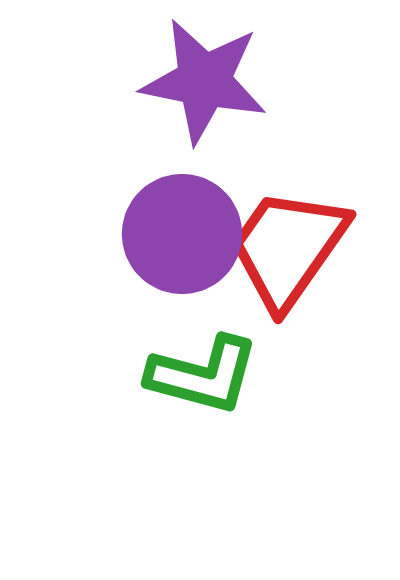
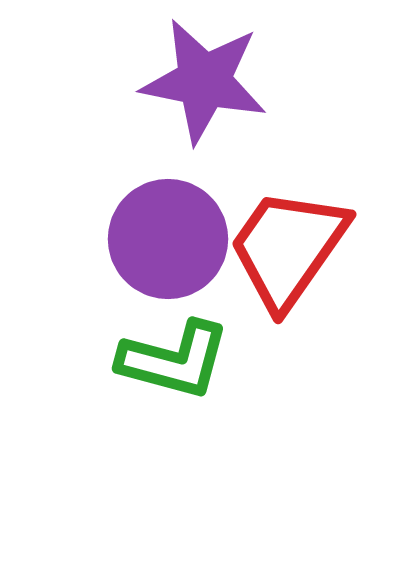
purple circle: moved 14 px left, 5 px down
green L-shape: moved 29 px left, 15 px up
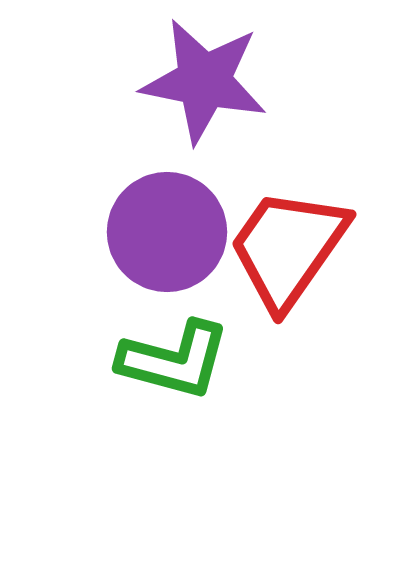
purple circle: moved 1 px left, 7 px up
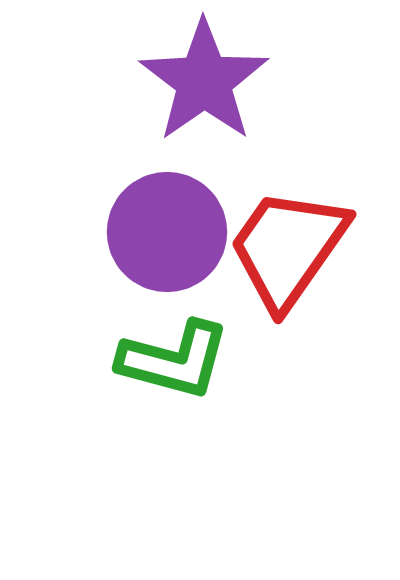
purple star: rotated 26 degrees clockwise
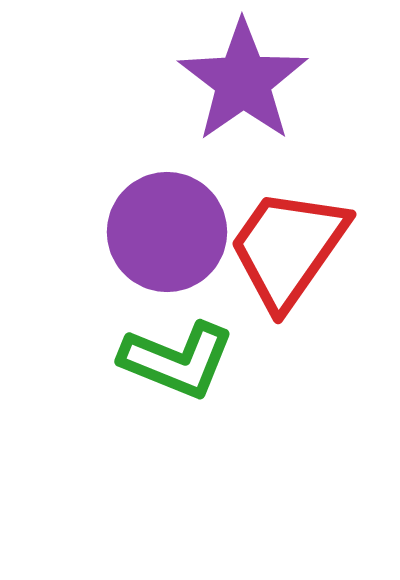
purple star: moved 39 px right
green L-shape: moved 3 px right; rotated 7 degrees clockwise
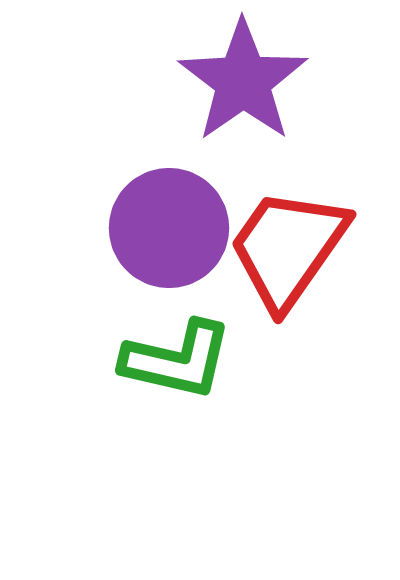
purple circle: moved 2 px right, 4 px up
green L-shape: rotated 9 degrees counterclockwise
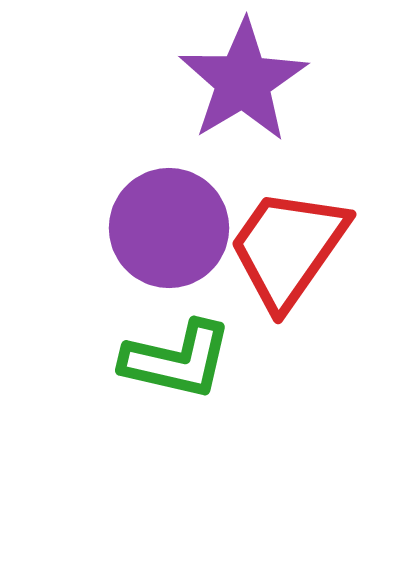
purple star: rotated 4 degrees clockwise
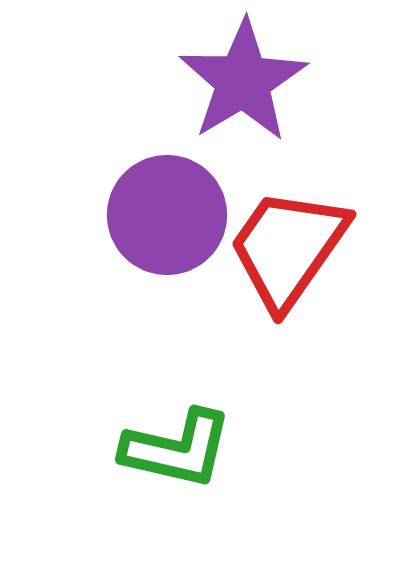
purple circle: moved 2 px left, 13 px up
green L-shape: moved 89 px down
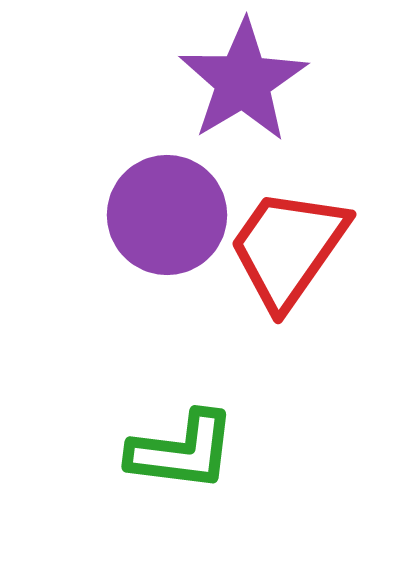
green L-shape: moved 5 px right, 2 px down; rotated 6 degrees counterclockwise
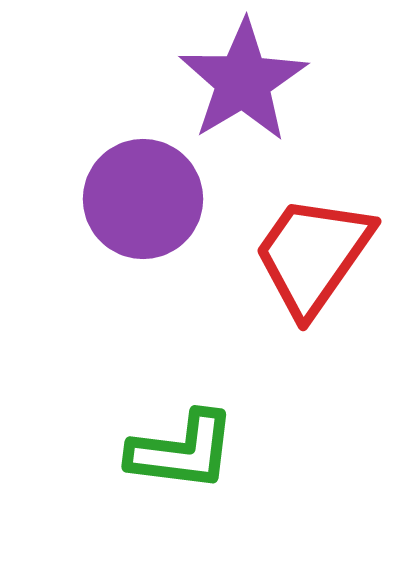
purple circle: moved 24 px left, 16 px up
red trapezoid: moved 25 px right, 7 px down
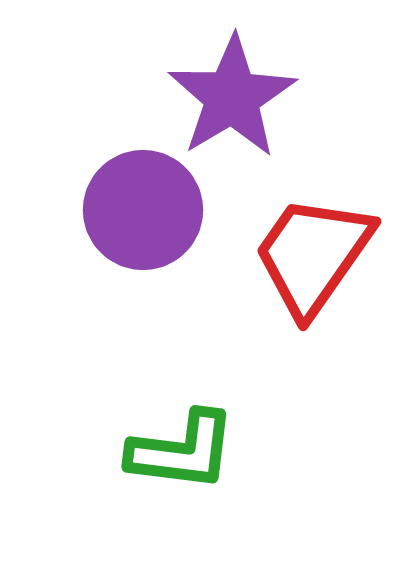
purple star: moved 11 px left, 16 px down
purple circle: moved 11 px down
